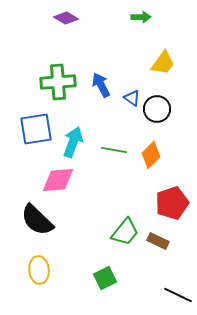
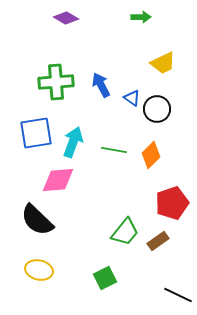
yellow trapezoid: rotated 28 degrees clockwise
green cross: moved 2 px left
blue square: moved 4 px down
brown rectangle: rotated 60 degrees counterclockwise
yellow ellipse: rotated 72 degrees counterclockwise
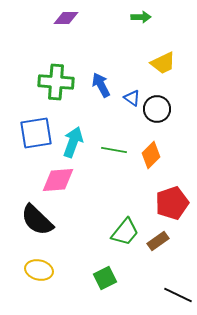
purple diamond: rotated 30 degrees counterclockwise
green cross: rotated 8 degrees clockwise
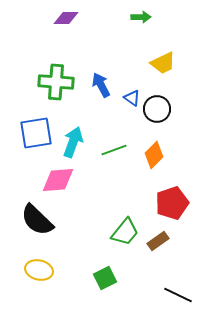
green line: rotated 30 degrees counterclockwise
orange diamond: moved 3 px right
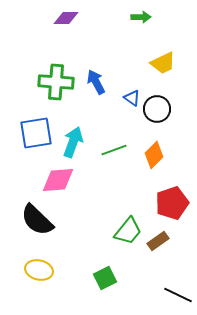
blue arrow: moved 5 px left, 3 px up
green trapezoid: moved 3 px right, 1 px up
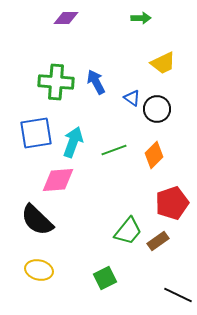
green arrow: moved 1 px down
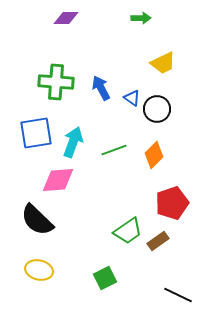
blue arrow: moved 5 px right, 6 px down
green trapezoid: rotated 16 degrees clockwise
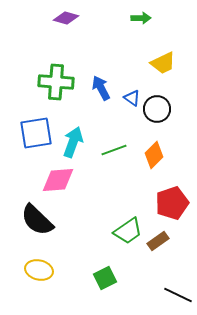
purple diamond: rotated 15 degrees clockwise
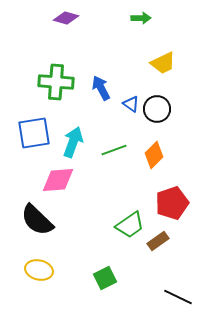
blue triangle: moved 1 px left, 6 px down
blue square: moved 2 px left
green trapezoid: moved 2 px right, 6 px up
black line: moved 2 px down
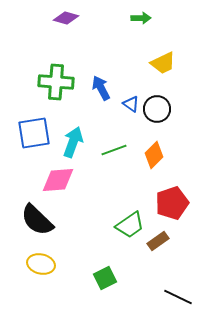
yellow ellipse: moved 2 px right, 6 px up
